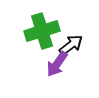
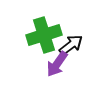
green cross: moved 2 px right, 4 px down
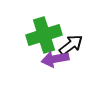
purple arrow: moved 2 px left, 5 px up; rotated 44 degrees clockwise
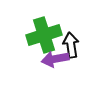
black arrow: rotated 60 degrees counterclockwise
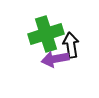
green cross: moved 2 px right, 1 px up
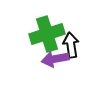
green cross: moved 1 px right
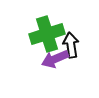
purple arrow: rotated 12 degrees counterclockwise
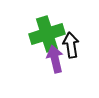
purple arrow: rotated 100 degrees clockwise
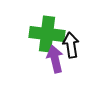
green cross: rotated 24 degrees clockwise
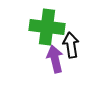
green cross: moved 7 px up
